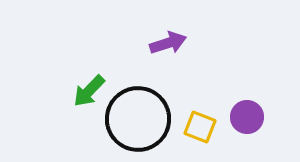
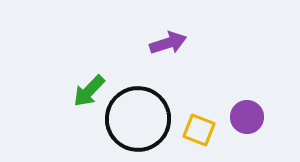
yellow square: moved 1 px left, 3 px down
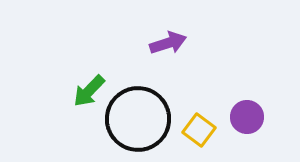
yellow square: rotated 16 degrees clockwise
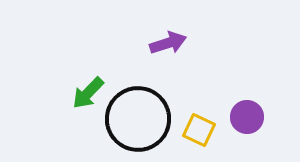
green arrow: moved 1 px left, 2 px down
yellow square: rotated 12 degrees counterclockwise
